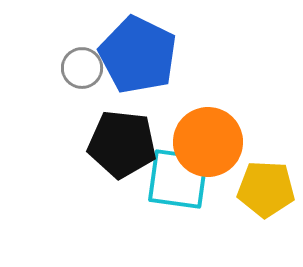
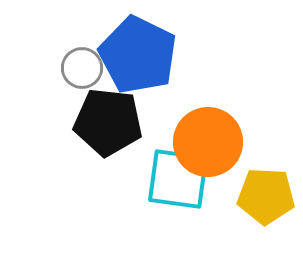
black pentagon: moved 14 px left, 22 px up
yellow pentagon: moved 7 px down
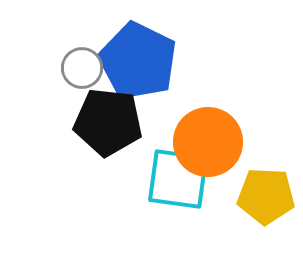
blue pentagon: moved 6 px down
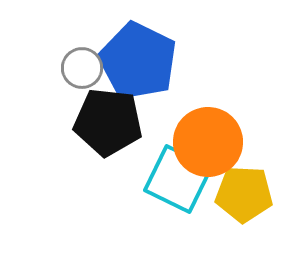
cyan square: rotated 18 degrees clockwise
yellow pentagon: moved 22 px left, 2 px up
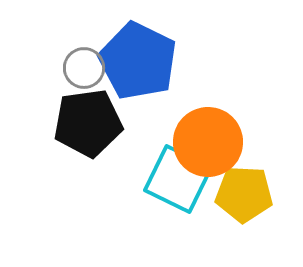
gray circle: moved 2 px right
black pentagon: moved 20 px left, 1 px down; rotated 14 degrees counterclockwise
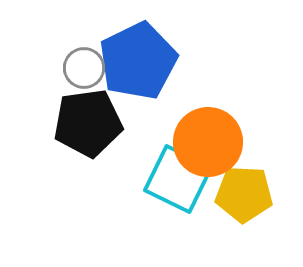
blue pentagon: rotated 20 degrees clockwise
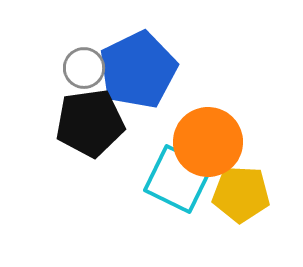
blue pentagon: moved 9 px down
black pentagon: moved 2 px right
yellow pentagon: moved 3 px left
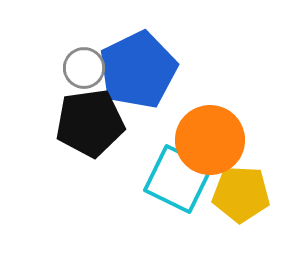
orange circle: moved 2 px right, 2 px up
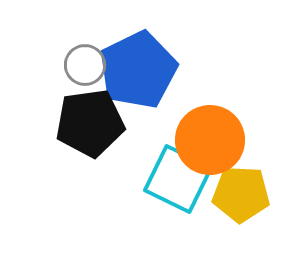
gray circle: moved 1 px right, 3 px up
